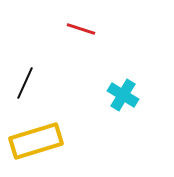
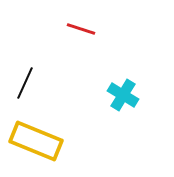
yellow rectangle: rotated 39 degrees clockwise
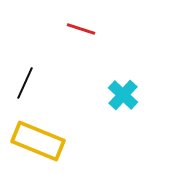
cyan cross: rotated 12 degrees clockwise
yellow rectangle: moved 2 px right
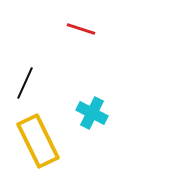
cyan cross: moved 31 px left, 18 px down; rotated 16 degrees counterclockwise
yellow rectangle: rotated 42 degrees clockwise
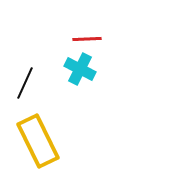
red line: moved 6 px right, 10 px down; rotated 20 degrees counterclockwise
cyan cross: moved 12 px left, 44 px up
